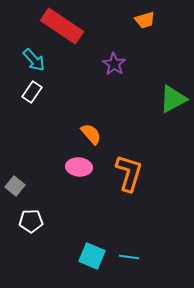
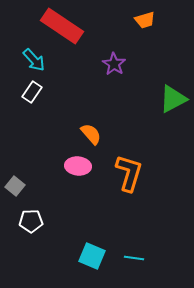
pink ellipse: moved 1 px left, 1 px up
cyan line: moved 5 px right, 1 px down
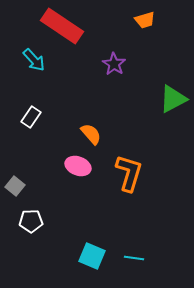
white rectangle: moved 1 px left, 25 px down
pink ellipse: rotated 15 degrees clockwise
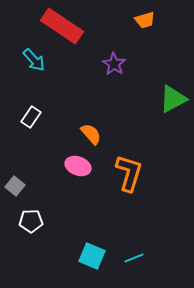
cyan line: rotated 30 degrees counterclockwise
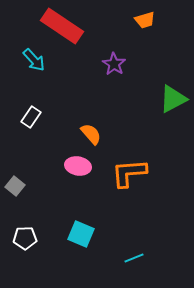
pink ellipse: rotated 10 degrees counterclockwise
orange L-shape: rotated 111 degrees counterclockwise
white pentagon: moved 6 px left, 17 px down
cyan square: moved 11 px left, 22 px up
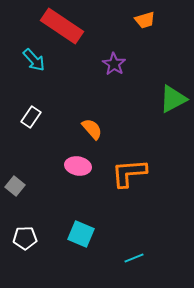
orange semicircle: moved 1 px right, 5 px up
